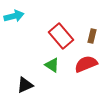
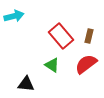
brown rectangle: moved 3 px left
red semicircle: rotated 15 degrees counterclockwise
black triangle: moved 1 px right, 1 px up; rotated 30 degrees clockwise
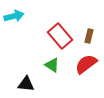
red rectangle: moved 1 px left
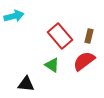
red semicircle: moved 2 px left, 3 px up
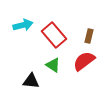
cyan arrow: moved 9 px right, 9 px down
red rectangle: moved 6 px left, 1 px up
green triangle: moved 1 px right
black triangle: moved 5 px right, 3 px up
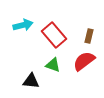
green triangle: rotated 14 degrees counterclockwise
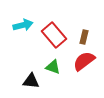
brown rectangle: moved 5 px left, 1 px down
green triangle: moved 2 px down
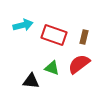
red rectangle: rotated 30 degrees counterclockwise
red semicircle: moved 5 px left, 3 px down
green triangle: moved 1 px left, 1 px down
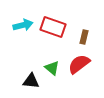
red rectangle: moved 1 px left, 8 px up
green triangle: rotated 21 degrees clockwise
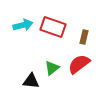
green triangle: rotated 42 degrees clockwise
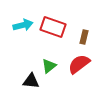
green triangle: moved 3 px left, 2 px up
